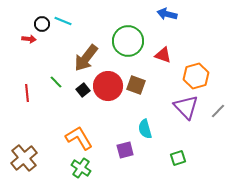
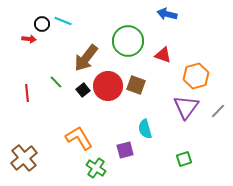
purple triangle: rotated 20 degrees clockwise
green square: moved 6 px right, 1 px down
green cross: moved 15 px right
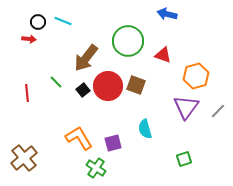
black circle: moved 4 px left, 2 px up
purple square: moved 12 px left, 7 px up
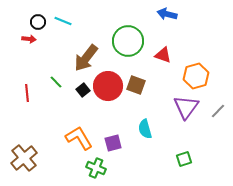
green cross: rotated 12 degrees counterclockwise
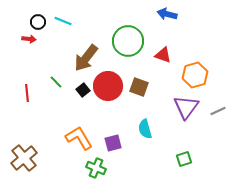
orange hexagon: moved 1 px left, 1 px up
brown square: moved 3 px right, 2 px down
gray line: rotated 21 degrees clockwise
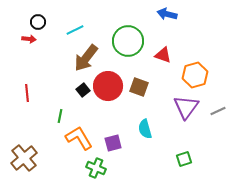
cyan line: moved 12 px right, 9 px down; rotated 48 degrees counterclockwise
green line: moved 4 px right, 34 px down; rotated 56 degrees clockwise
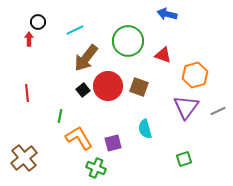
red arrow: rotated 96 degrees counterclockwise
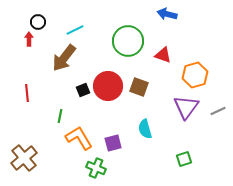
brown arrow: moved 22 px left
black square: rotated 16 degrees clockwise
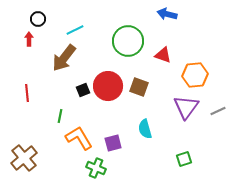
black circle: moved 3 px up
orange hexagon: rotated 10 degrees clockwise
